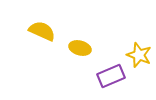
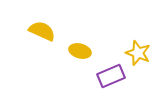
yellow ellipse: moved 3 px down
yellow star: moved 1 px left, 2 px up
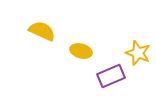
yellow ellipse: moved 1 px right
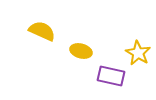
yellow star: rotated 10 degrees clockwise
purple rectangle: rotated 36 degrees clockwise
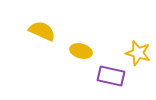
yellow star: rotated 15 degrees counterclockwise
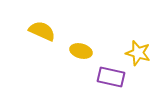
purple rectangle: moved 1 px down
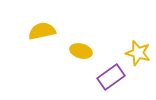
yellow semicircle: rotated 36 degrees counterclockwise
purple rectangle: rotated 48 degrees counterclockwise
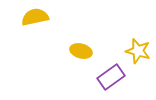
yellow semicircle: moved 7 px left, 14 px up
yellow star: moved 2 px up
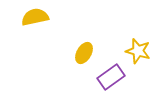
yellow ellipse: moved 3 px right, 2 px down; rotated 75 degrees counterclockwise
